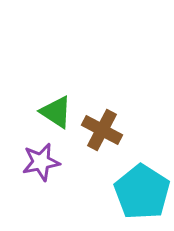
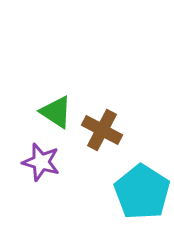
purple star: rotated 27 degrees clockwise
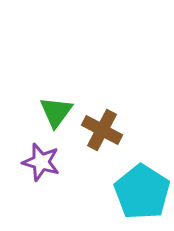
green triangle: rotated 33 degrees clockwise
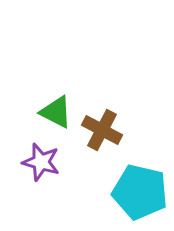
green triangle: rotated 39 degrees counterclockwise
cyan pentagon: moved 2 px left; rotated 20 degrees counterclockwise
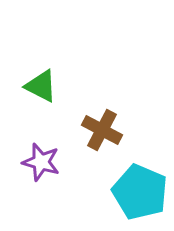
green triangle: moved 15 px left, 26 px up
cyan pentagon: rotated 10 degrees clockwise
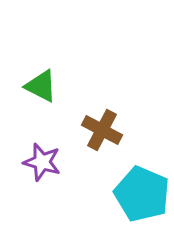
purple star: moved 1 px right
cyan pentagon: moved 2 px right, 2 px down
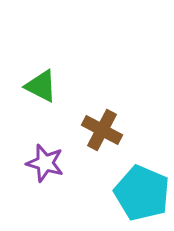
purple star: moved 3 px right, 1 px down
cyan pentagon: moved 1 px up
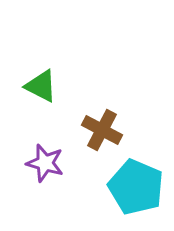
cyan pentagon: moved 6 px left, 6 px up
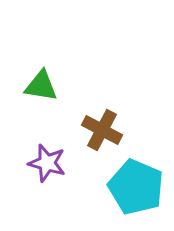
green triangle: rotated 18 degrees counterclockwise
purple star: moved 2 px right
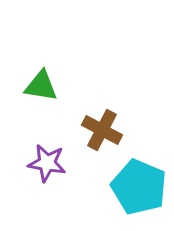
purple star: rotated 6 degrees counterclockwise
cyan pentagon: moved 3 px right
